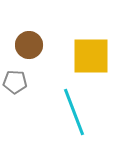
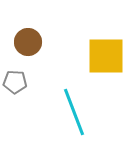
brown circle: moved 1 px left, 3 px up
yellow square: moved 15 px right
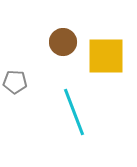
brown circle: moved 35 px right
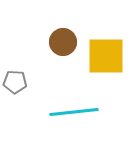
cyan line: rotated 75 degrees counterclockwise
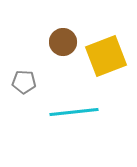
yellow square: rotated 21 degrees counterclockwise
gray pentagon: moved 9 px right
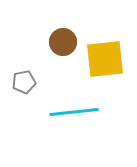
yellow square: moved 1 px left, 3 px down; rotated 15 degrees clockwise
gray pentagon: rotated 15 degrees counterclockwise
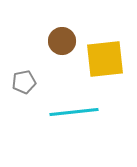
brown circle: moved 1 px left, 1 px up
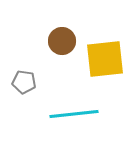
gray pentagon: rotated 20 degrees clockwise
cyan line: moved 2 px down
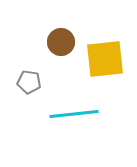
brown circle: moved 1 px left, 1 px down
gray pentagon: moved 5 px right
